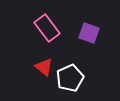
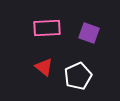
pink rectangle: rotated 56 degrees counterclockwise
white pentagon: moved 8 px right, 2 px up
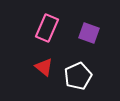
pink rectangle: rotated 64 degrees counterclockwise
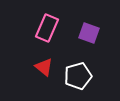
white pentagon: rotated 8 degrees clockwise
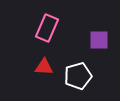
purple square: moved 10 px right, 7 px down; rotated 20 degrees counterclockwise
red triangle: rotated 36 degrees counterclockwise
